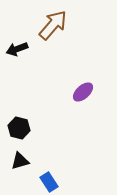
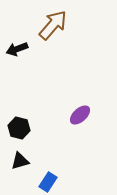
purple ellipse: moved 3 px left, 23 px down
blue rectangle: moved 1 px left; rotated 66 degrees clockwise
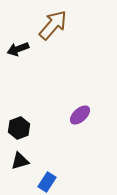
black arrow: moved 1 px right
black hexagon: rotated 25 degrees clockwise
blue rectangle: moved 1 px left
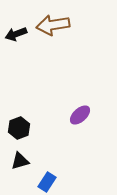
brown arrow: rotated 140 degrees counterclockwise
black arrow: moved 2 px left, 15 px up
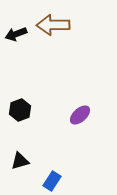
brown arrow: rotated 8 degrees clockwise
black hexagon: moved 1 px right, 18 px up
blue rectangle: moved 5 px right, 1 px up
